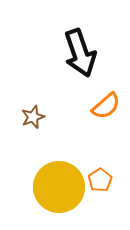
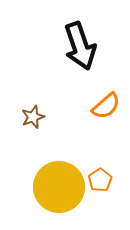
black arrow: moved 7 px up
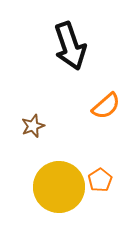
black arrow: moved 10 px left
brown star: moved 9 px down
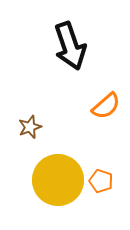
brown star: moved 3 px left, 1 px down
orange pentagon: moved 1 px right, 1 px down; rotated 20 degrees counterclockwise
yellow circle: moved 1 px left, 7 px up
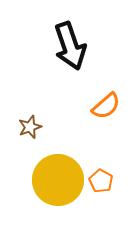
orange pentagon: rotated 10 degrees clockwise
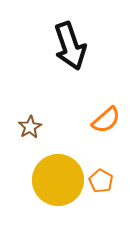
orange semicircle: moved 14 px down
brown star: rotated 10 degrees counterclockwise
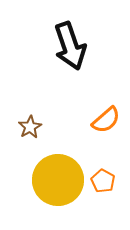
orange pentagon: moved 2 px right
